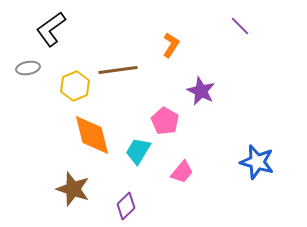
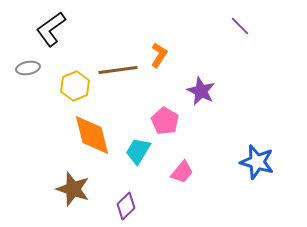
orange L-shape: moved 12 px left, 10 px down
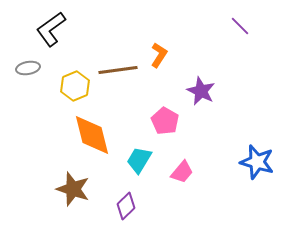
cyan trapezoid: moved 1 px right, 9 px down
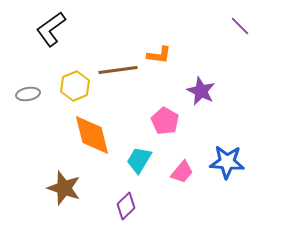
orange L-shape: rotated 65 degrees clockwise
gray ellipse: moved 26 px down
blue star: moved 30 px left; rotated 12 degrees counterclockwise
brown star: moved 9 px left, 1 px up
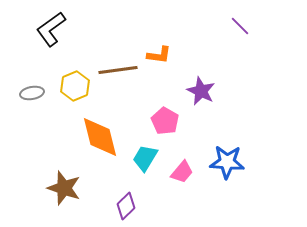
gray ellipse: moved 4 px right, 1 px up
orange diamond: moved 8 px right, 2 px down
cyan trapezoid: moved 6 px right, 2 px up
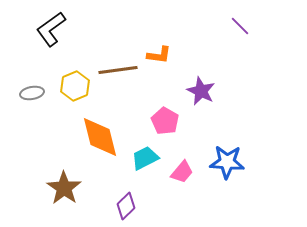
cyan trapezoid: rotated 32 degrees clockwise
brown star: rotated 16 degrees clockwise
